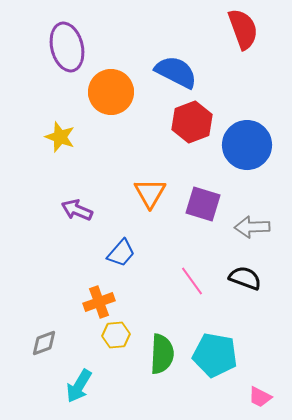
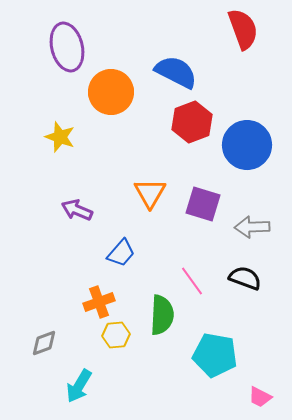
green semicircle: moved 39 px up
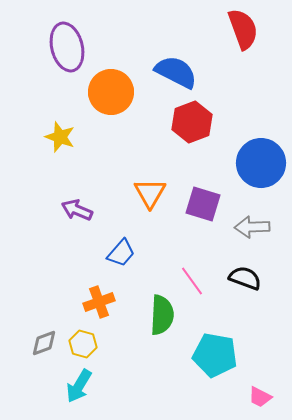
blue circle: moved 14 px right, 18 px down
yellow hexagon: moved 33 px left, 9 px down; rotated 20 degrees clockwise
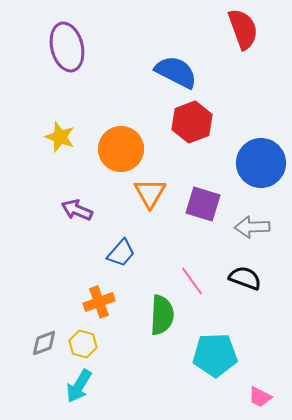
orange circle: moved 10 px right, 57 px down
cyan pentagon: rotated 12 degrees counterclockwise
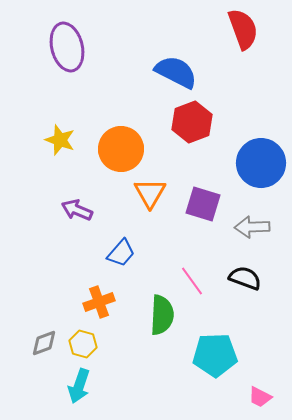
yellow star: moved 3 px down
cyan arrow: rotated 12 degrees counterclockwise
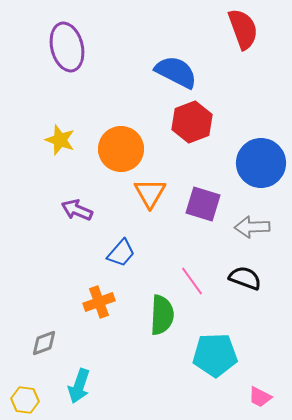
yellow hexagon: moved 58 px left, 56 px down; rotated 8 degrees counterclockwise
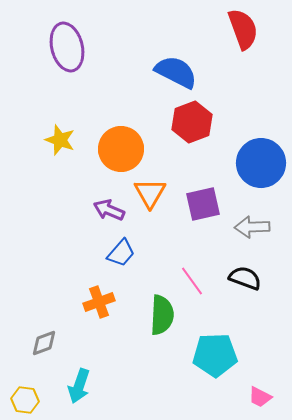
purple square: rotated 30 degrees counterclockwise
purple arrow: moved 32 px right
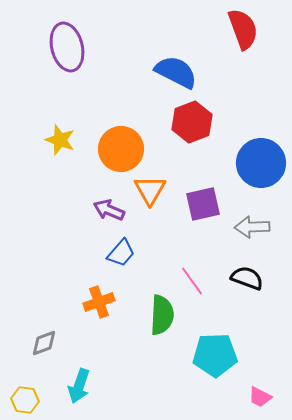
orange triangle: moved 3 px up
black semicircle: moved 2 px right
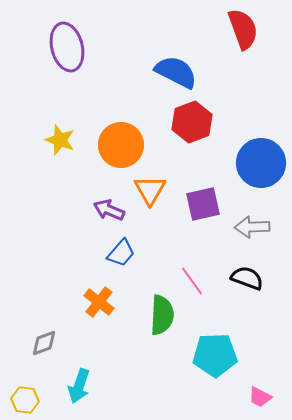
orange circle: moved 4 px up
orange cross: rotated 32 degrees counterclockwise
